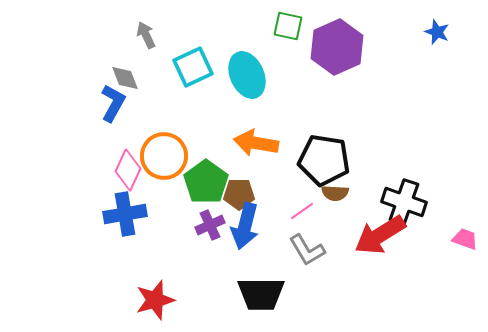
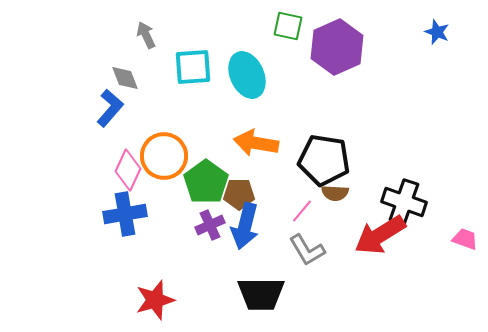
cyan square: rotated 21 degrees clockwise
blue L-shape: moved 3 px left, 5 px down; rotated 12 degrees clockwise
pink line: rotated 15 degrees counterclockwise
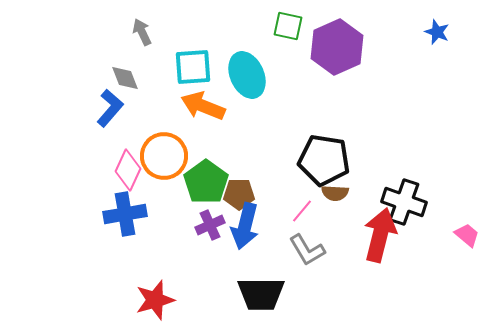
gray arrow: moved 4 px left, 3 px up
orange arrow: moved 53 px left, 37 px up; rotated 12 degrees clockwise
red arrow: rotated 136 degrees clockwise
pink trapezoid: moved 2 px right, 4 px up; rotated 20 degrees clockwise
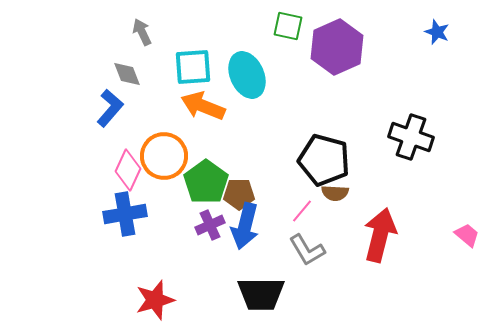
gray diamond: moved 2 px right, 4 px up
black pentagon: rotated 6 degrees clockwise
black cross: moved 7 px right, 65 px up
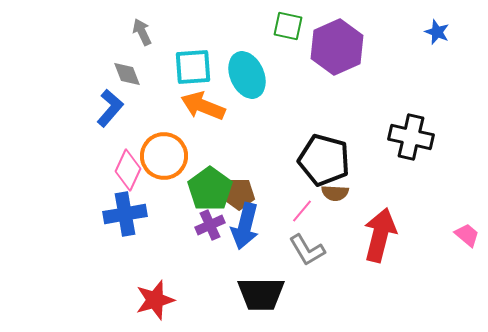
black cross: rotated 6 degrees counterclockwise
green pentagon: moved 4 px right, 7 px down
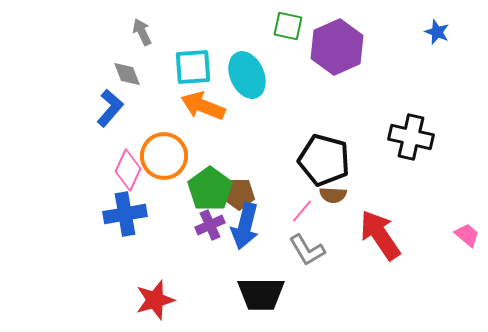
brown semicircle: moved 2 px left, 2 px down
red arrow: rotated 48 degrees counterclockwise
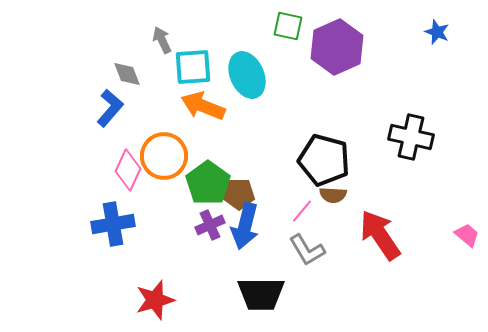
gray arrow: moved 20 px right, 8 px down
green pentagon: moved 2 px left, 6 px up
blue cross: moved 12 px left, 10 px down
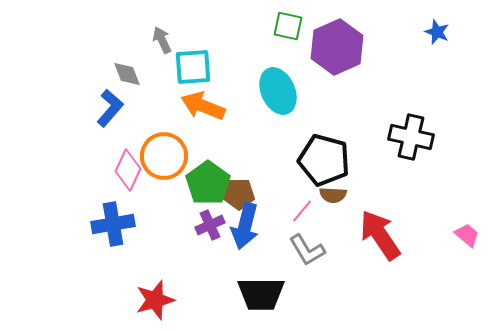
cyan ellipse: moved 31 px right, 16 px down
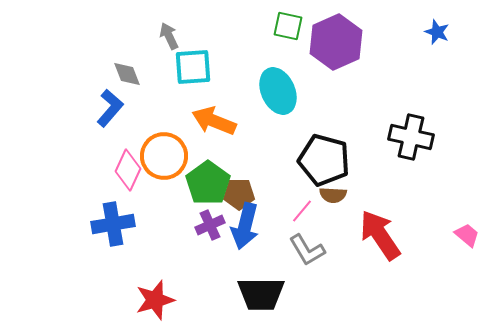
gray arrow: moved 7 px right, 4 px up
purple hexagon: moved 1 px left, 5 px up
orange arrow: moved 11 px right, 15 px down
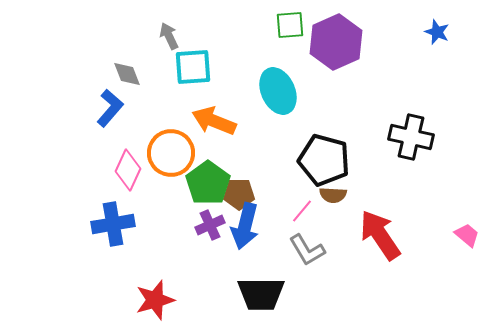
green square: moved 2 px right, 1 px up; rotated 16 degrees counterclockwise
orange circle: moved 7 px right, 3 px up
